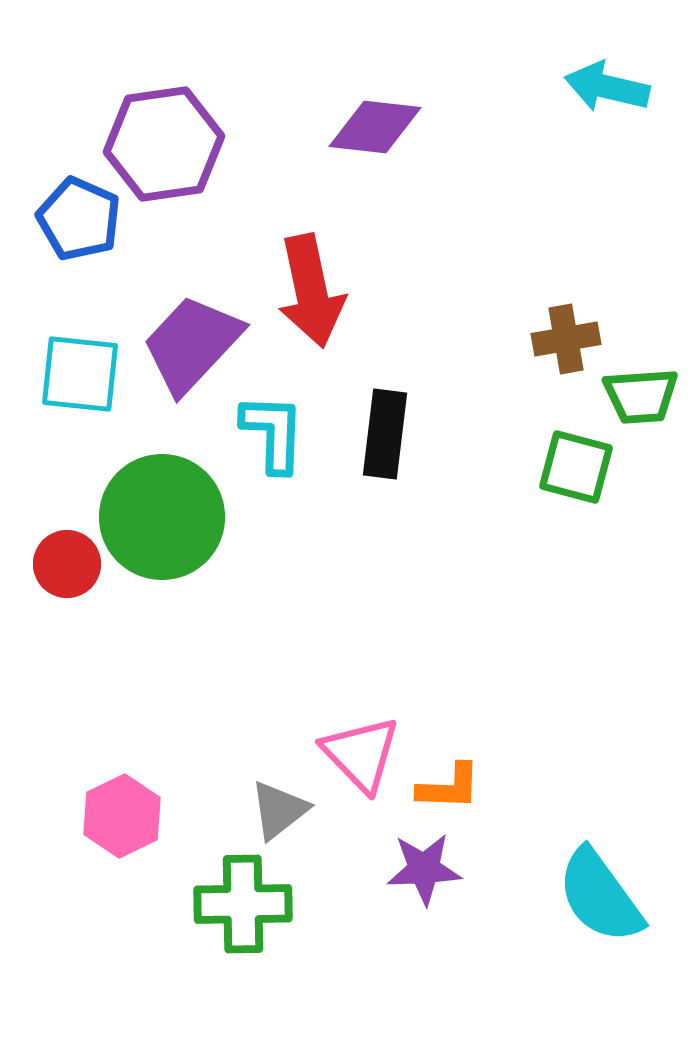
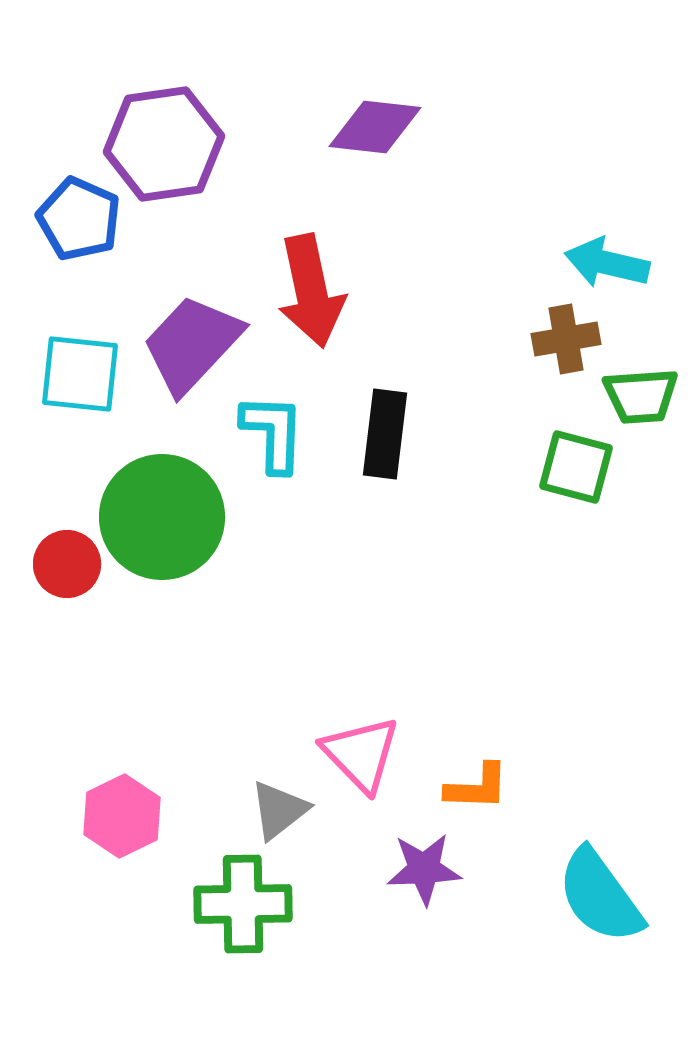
cyan arrow: moved 176 px down
orange L-shape: moved 28 px right
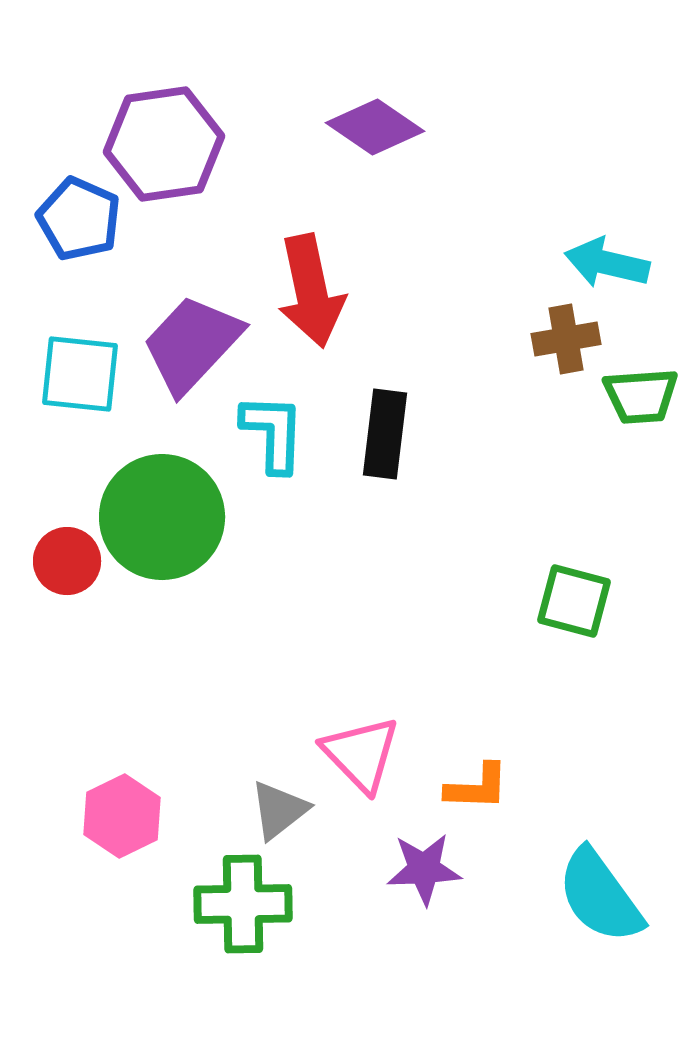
purple diamond: rotated 28 degrees clockwise
green square: moved 2 px left, 134 px down
red circle: moved 3 px up
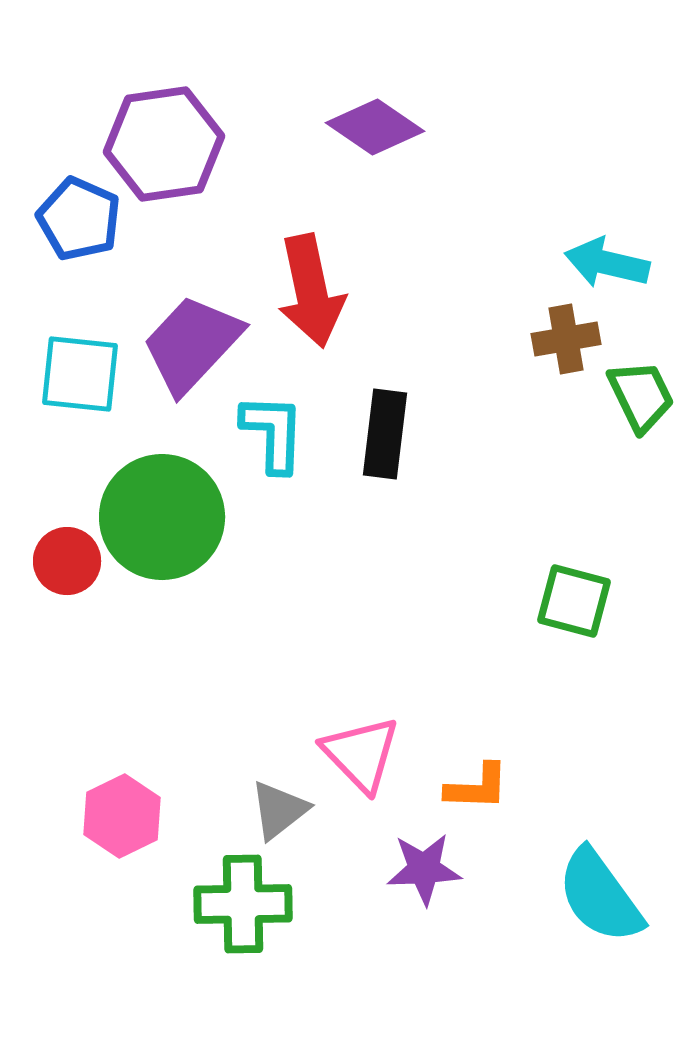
green trapezoid: rotated 112 degrees counterclockwise
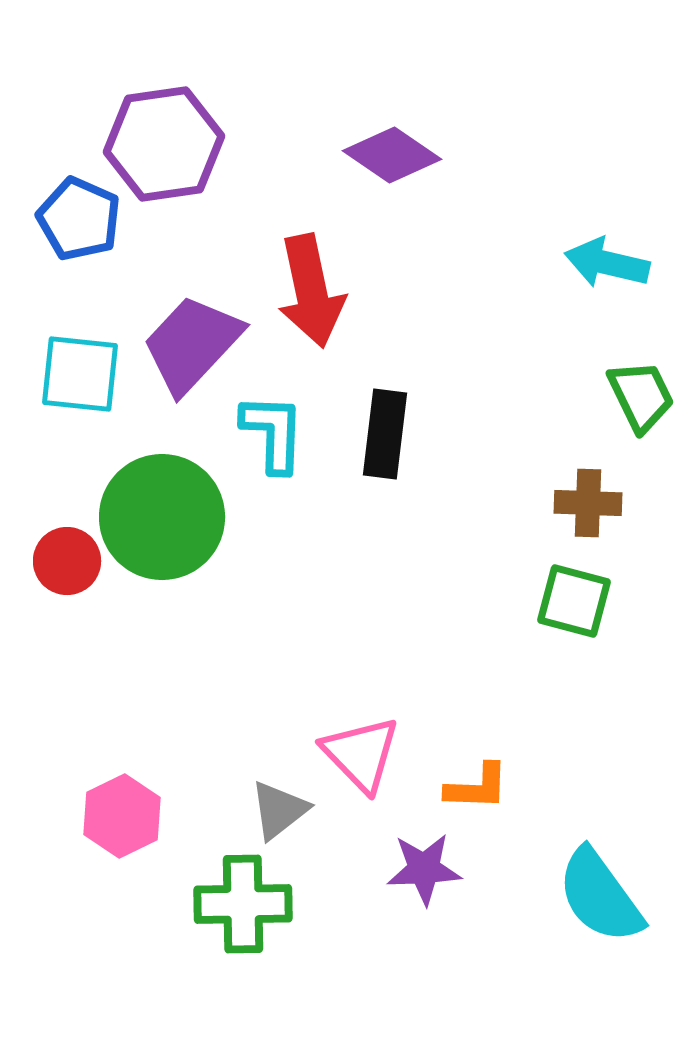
purple diamond: moved 17 px right, 28 px down
brown cross: moved 22 px right, 164 px down; rotated 12 degrees clockwise
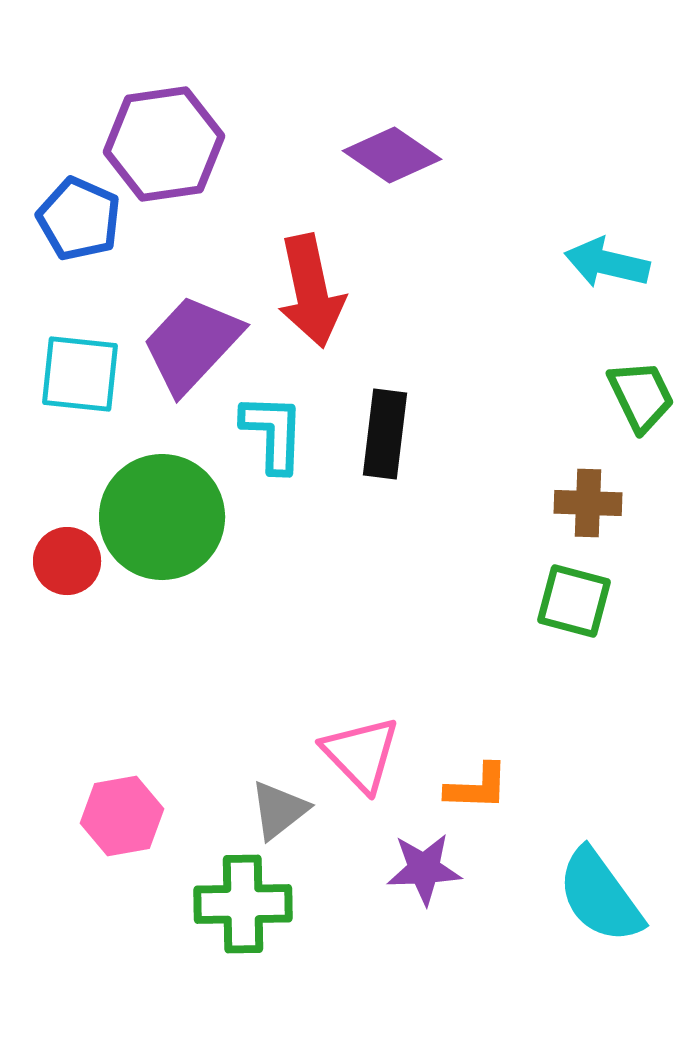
pink hexagon: rotated 16 degrees clockwise
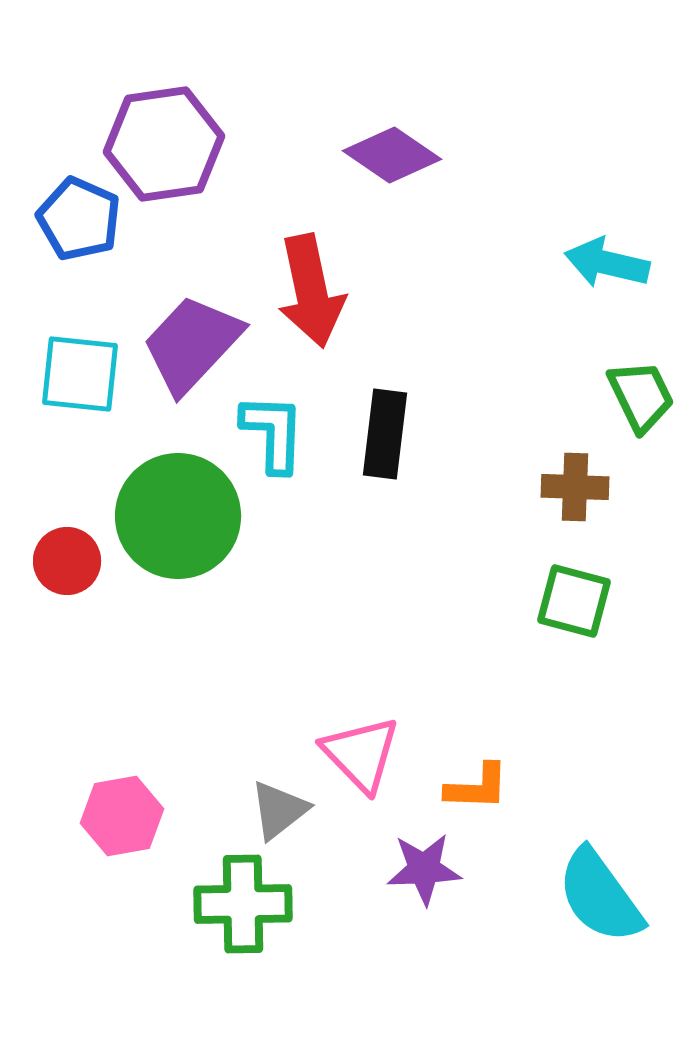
brown cross: moved 13 px left, 16 px up
green circle: moved 16 px right, 1 px up
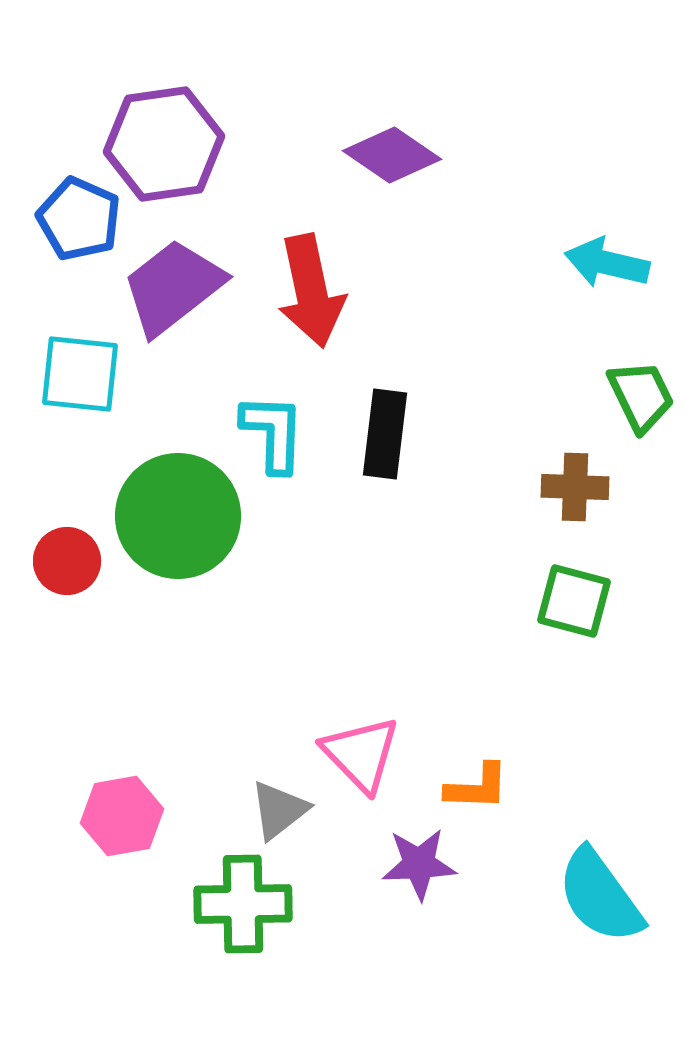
purple trapezoid: moved 19 px left, 57 px up; rotated 9 degrees clockwise
purple star: moved 5 px left, 5 px up
